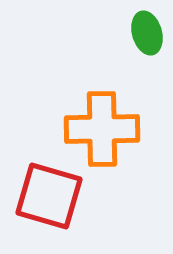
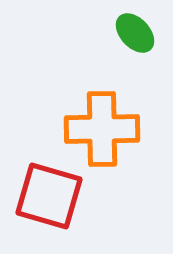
green ellipse: moved 12 px left; rotated 27 degrees counterclockwise
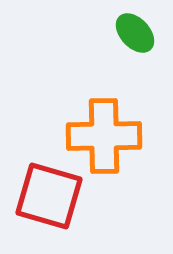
orange cross: moved 2 px right, 7 px down
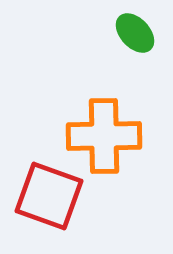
red square: rotated 4 degrees clockwise
